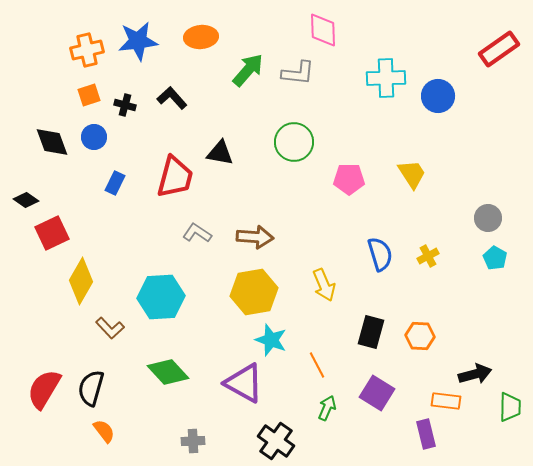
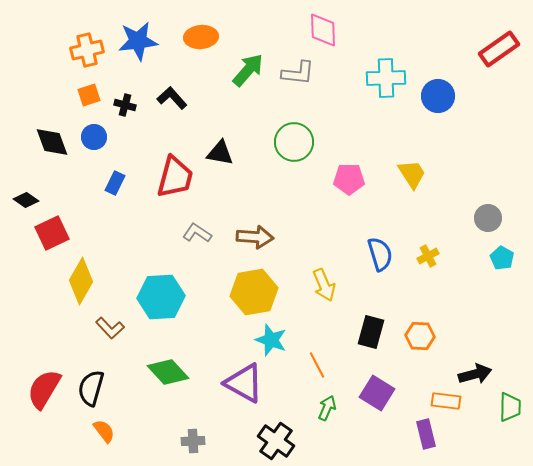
cyan pentagon at (495, 258): moved 7 px right
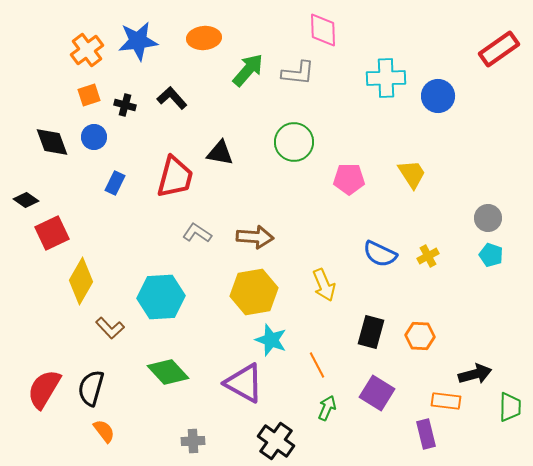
orange ellipse at (201, 37): moved 3 px right, 1 px down
orange cross at (87, 50): rotated 24 degrees counterclockwise
blue semicircle at (380, 254): rotated 132 degrees clockwise
cyan pentagon at (502, 258): moved 11 px left, 3 px up; rotated 10 degrees counterclockwise
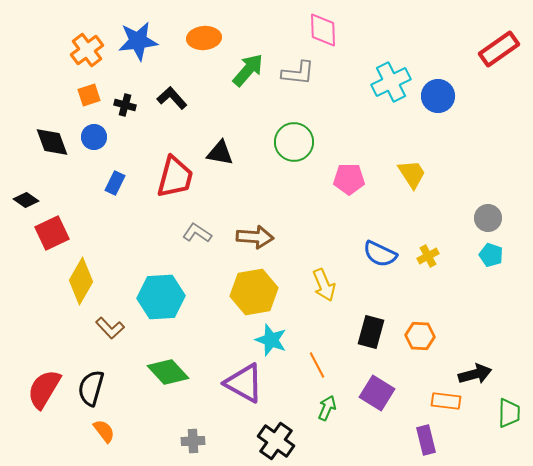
cyan cross at (386, 78): moved 5 px right, 4 px down; rotated 24 degrees counterclockwise
green trapezoid at (510, 407): moved 1 px left, 6 px down
purple rectangle at (426, 434): moved 6 px down
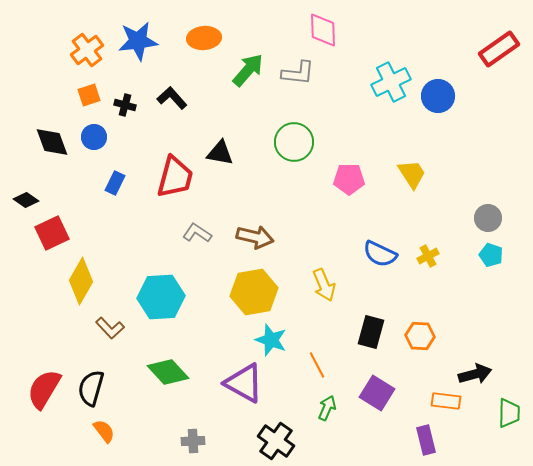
brown arrow at (255, 237): rotated 9 degrees clockwise
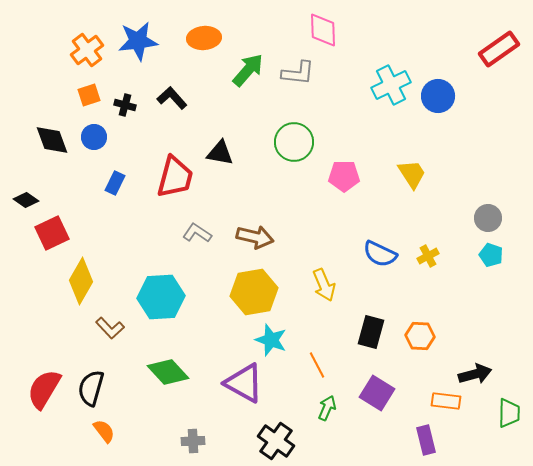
cyan cross at (391, 82): moved 3 px down
black diamond at (52, 142): moved 2 px up
pink pentagon at (349, 179): moved 5 px left, 3 px up
